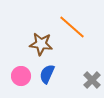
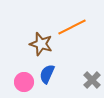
orange line: rotated 68 degrees counterclockwise
brown star: rotated 10 degrees clockwise
pink circle: moved 3 px right, 6 px down
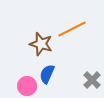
orange line: moved 2 px down
pink circle: moved 3 px right, 4 px down
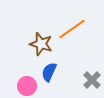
orange line: rotated 8 degrees counterclockwise
blue semicircle: moved 2 px right, 2 px up
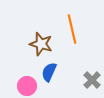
orange line: rotated 68 degrees counterclockwise
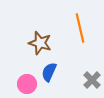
orange line: moved 8 px right, 1 px up
brown star: moved 1 px left, 1 px up
pink circle: moved 2 px up
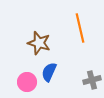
brown star: moved 1 px left
gray cross: rotated 30 degrees clockwise
pink circle: moved 2 px up
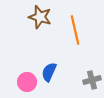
orange line: moved 5 px left, 2 px down
brown star: moved 1 px right, 26 px up
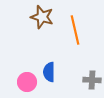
brown star: moved 2 px right
blue semicircle: rotated 24 degrees counterclockwise
gray cross: rotated 18 degrees clockwise
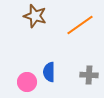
brown star: moved 7 px left, 1 px up
orange line: moved 5 px right, 5 px up; rotated 68 degrees clockwise
gray cross: moved 3 px left, 5 px up
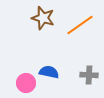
brown star: moved 8 px right, 2 px down
blue semicircle: rotated 102 degrees clockwise
pink circle: moved 1 px left, 1 px down
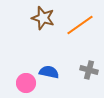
gray cross: moved 5 px up; rotated 12 degrees clockwise
